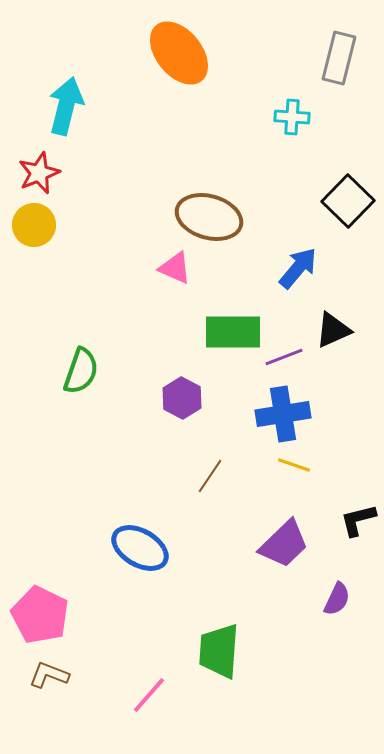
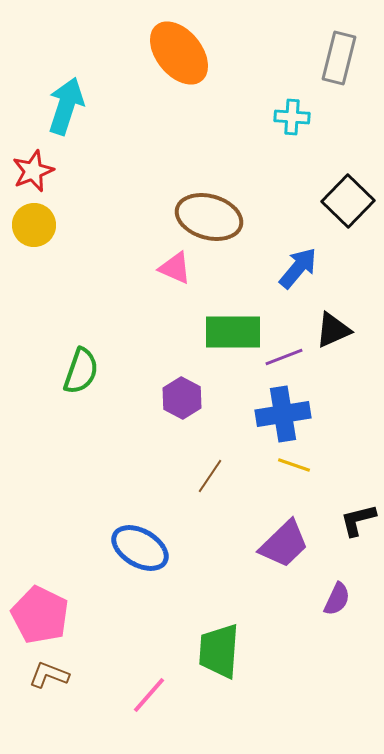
cyan arrow: rotated 4 degrees clockwise
red star: moved 6 px left, 2 px up
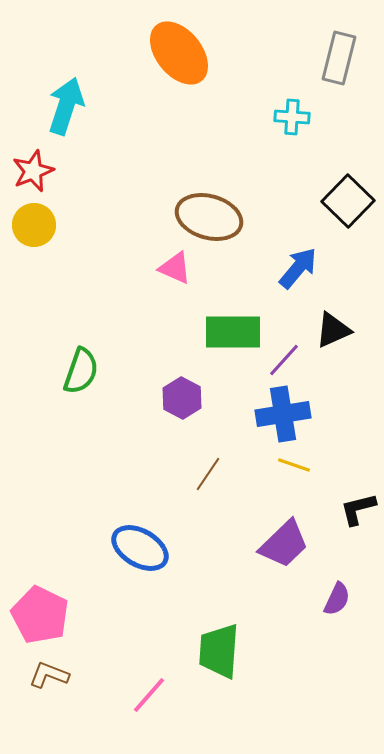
purple line: moved 3 px down; rotated 27 degrees counterclockwise
brown line: moved 2 px left, 2 px up
black L-shape: moved 11 px up
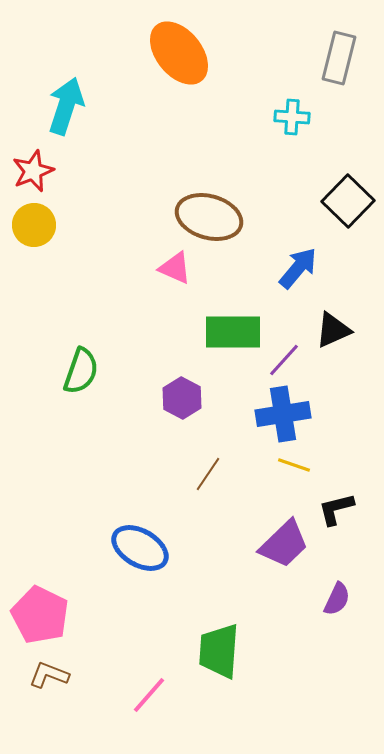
black L-shape: moved 22 px left
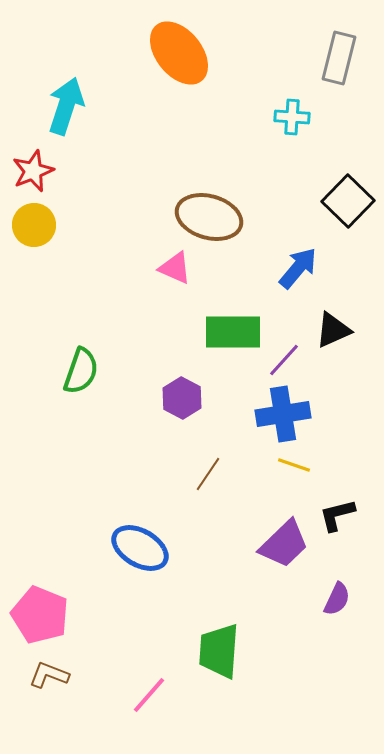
black L-shape: moved 1 px right, 6 px down
pink pentagon: rotated 4 degrees counterclockwise
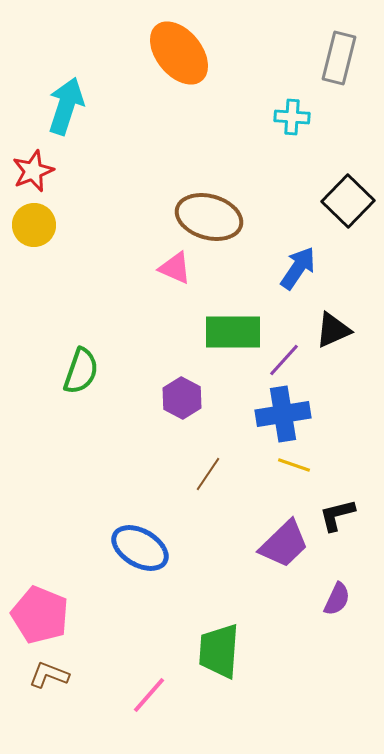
blue arrow: rotated 6 degrees counterclockwise
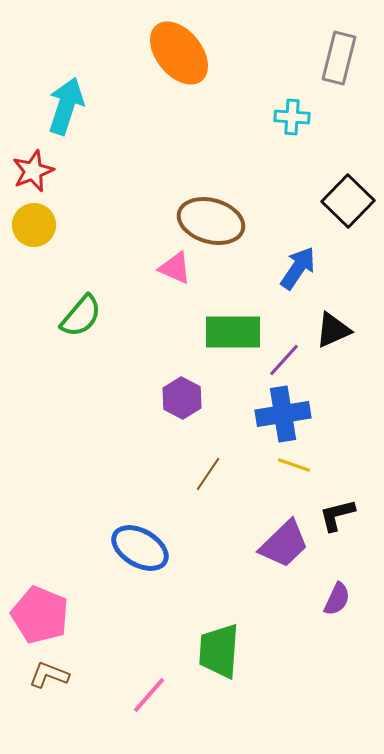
brown ellipse: moved 2 px right, 4 px down
green semicircle: moved 55 px up; rotated 21 degrees clockwise
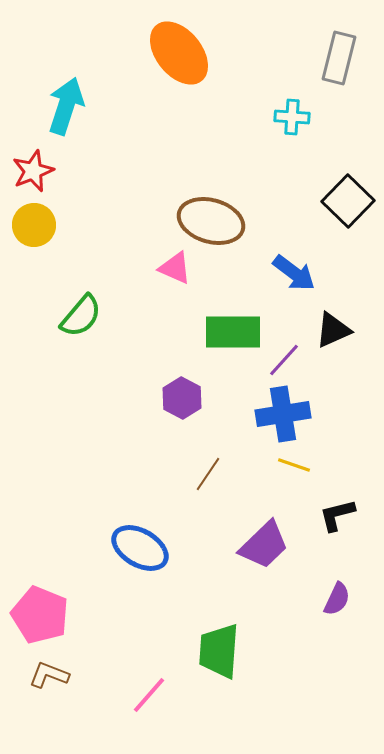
blue arrow: moved 4 px left, 5 px down; rotated 93 degrees clockwise
purple trapezoid: moved 20 px left, 1 px down
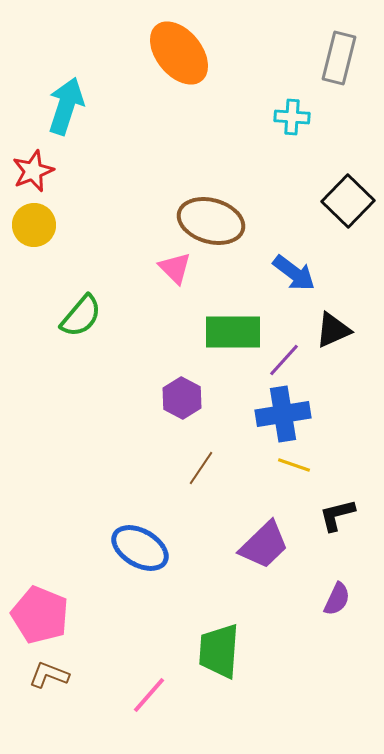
pink triangle: rotated 21 degrees clockwise
brown line: moved 7 px left, 6 px up
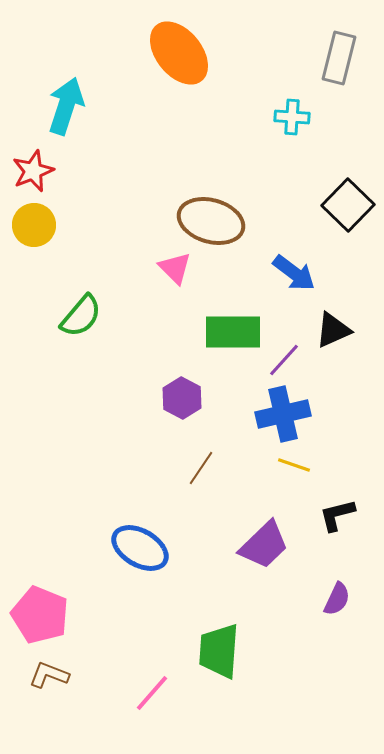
black square: moved 4 px down
blue cross: rotated 4 degrees counterclockwise
pink line: moved 3 px right, 2 px up
